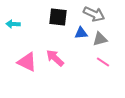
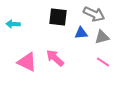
gray triangle: moved 2 px right, 2 px up
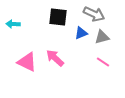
blue triangle: rotated 16 degrees counterclockwise
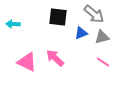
gray arrow: rotated 15 degrees clockwise
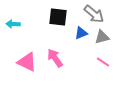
pink arrow: rotated 12 degrees clockwise
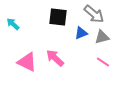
cyan arrow: rotated 40 degrees clockwise
pink arrow: rotated 12 degrees counterclockwise
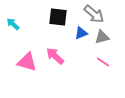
pink arrow: moved 2 px up
pink triangle: rotated 10 degrees counterclockwise
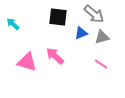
pink line: moved 2 px left, 2 px down
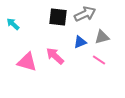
gray arrow: moved 9 px left; rotated 65 degrees counterclockwise
blue triangle: moved 1 px left, 9 px down
pink line: moved 2 px left, 4 px up
